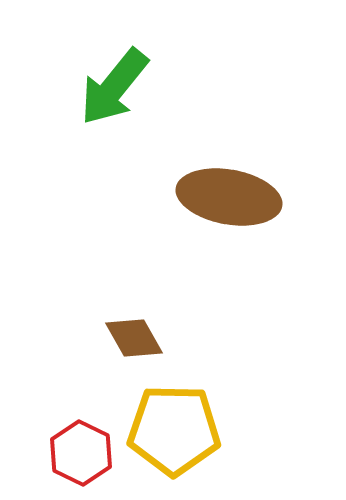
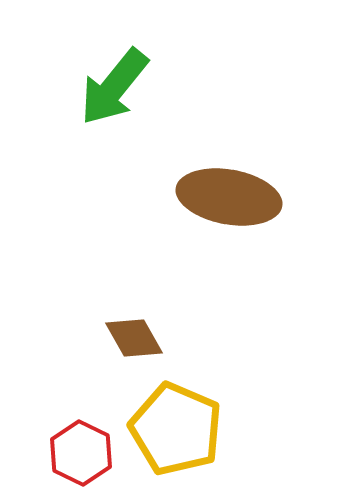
yellow pentagon: moved 2 px right, 1 px up; rotated 22 degrees clockwise
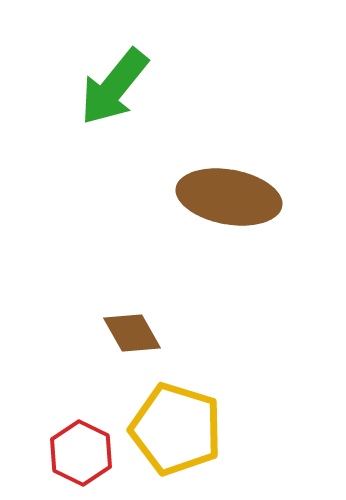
brown diamond: moved 2 px left, 5 px up
yellow pentagon: rotated 6 degrees counterclockwise
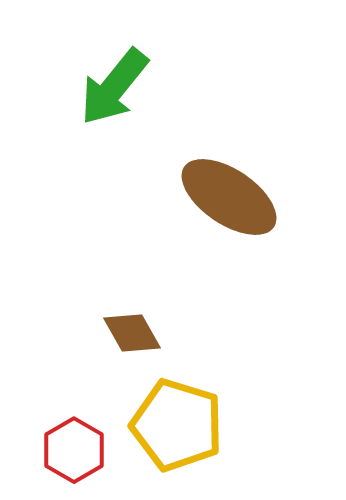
brown ellipse: rotated 24 degrees clockwise
yellow pentagon: moved 1 px right, 4 px up
red hexagon: moved 7 px left, 3 px up; rotated 4 degrees clockwise
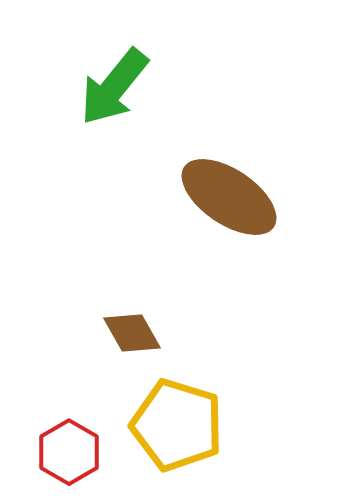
red hexagon: moved 5 px left, 2 px down
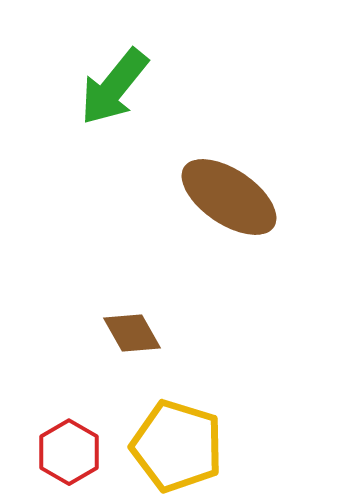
yellow pentagon: moved 21 px down
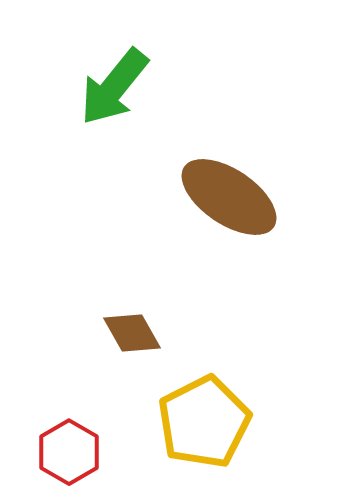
yellow pentagon: moved 27 px right, 24 px up; rotated 28 degrees clockwise
